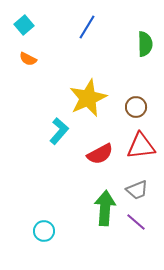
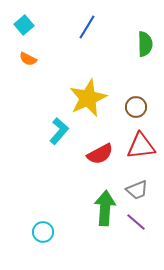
cyan circle: moved 1 px left, 1 px down
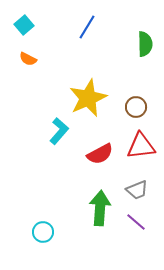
green arrow: moved 5 px left
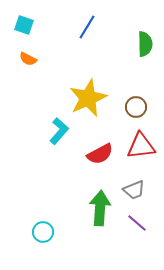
cyan square: rotated 30 degrees counterclockwise
gray trapezoid: moved 3 px left
purple line: moved 1 px right, 1 px down
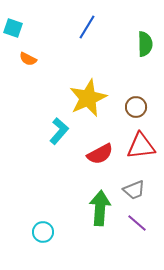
cyan square: moved 11 px left, 3 px down
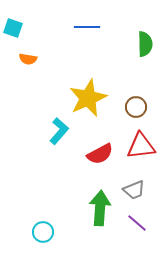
blue line: rotated 60 degrees clockwise
orange semicircle: rotated 18 degrees counterclockwise
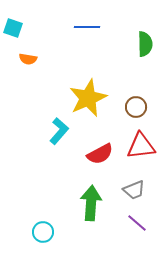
green arrow: moved 9 px left, 5 px up
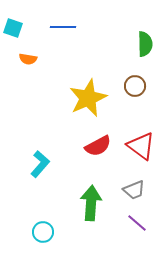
blue line: moved 24 px left
brown circle: moved 1 px left, 21 px up
cyan L-shape: moved 19 px left, 33 px down
red triangle: rotated 44 degrees clockwise
red semicircle: moved 2 px left, 8 px up
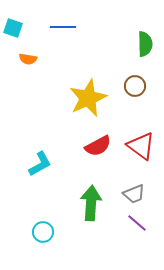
cyan L-shape: rotated 20 degrees clockwise
gray trapezoid: moved 4 px down
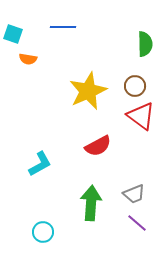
cyan square: moved 6 px down
yellow star: moved 7 px up
red triangle: moved 30 px up
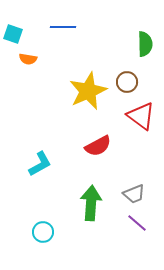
brown circle: moved 8 px left, 4 px up
